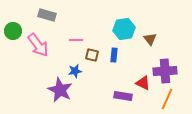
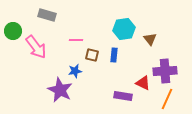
pink arrow: moved 2 px left, 2 px down
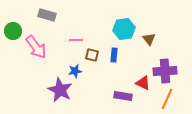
brown triangle: moved 1 px left
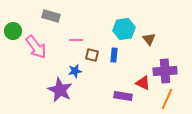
gray rectangle: moved 4 px right, 1 px down
